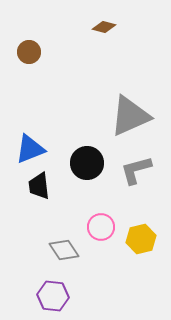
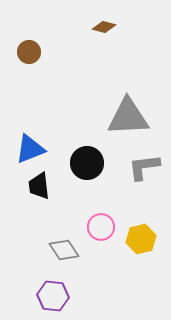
gray triangle: moved 2 px left, 1 px down; rotated 21 degrees clockwise
gray L-shape: moved 8 px right, 3 px up; rotated 8 degrees clockwise
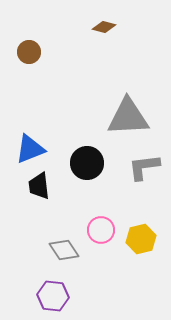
pink circle: moved 3 px down
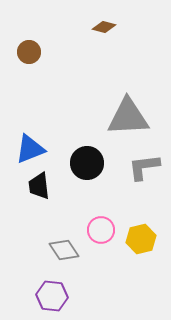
purple hexagon: moved 1 px left
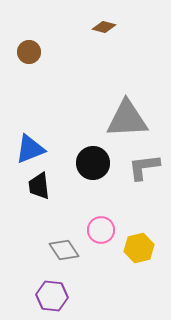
gray triangle: moved 1 px left, 2 px down
black circle: moved 6 px right
yellow hexagon: moved 2 px left, 9 px down
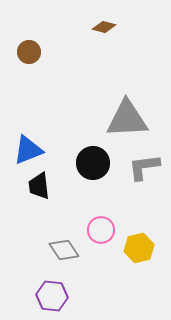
blue triangle: moved 2 px left, 1 px down
